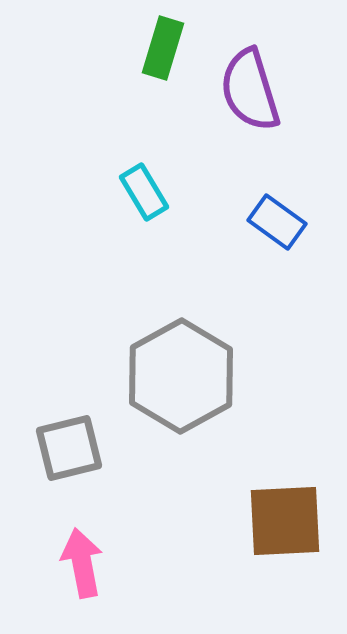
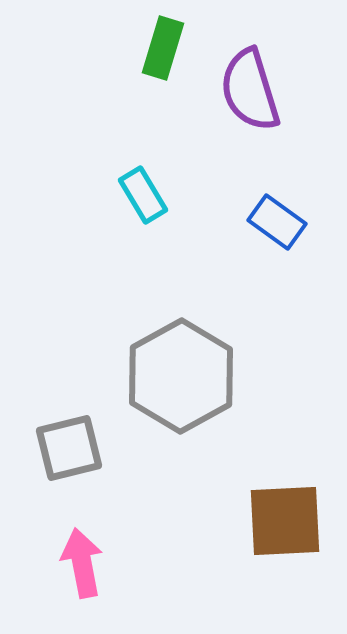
cyan rectangle: moved 1 px left, 3 px down
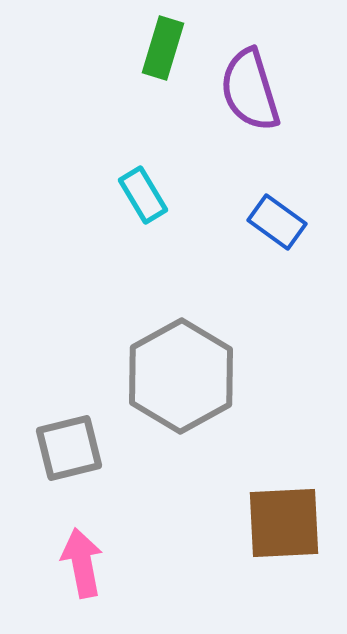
brown square: moved 1 px left, 2 px down
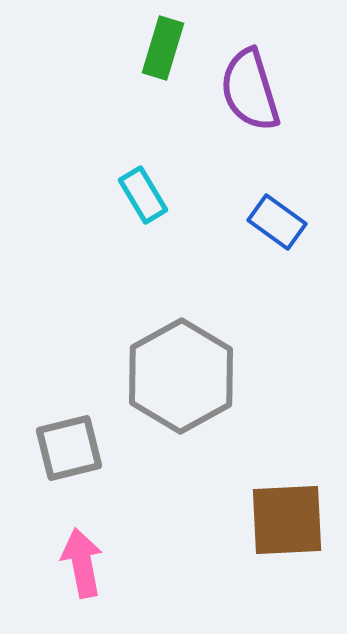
brown square: moved 3 px right, 3 px up
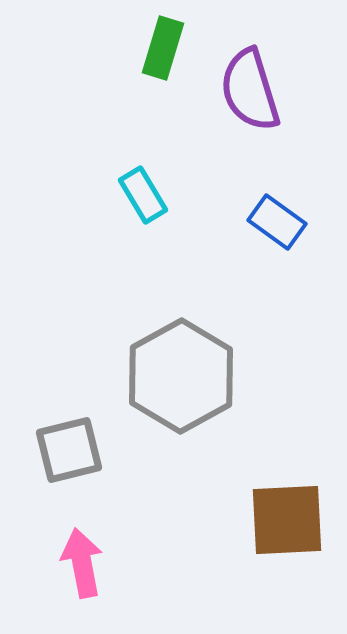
gray square: moved 2 px down
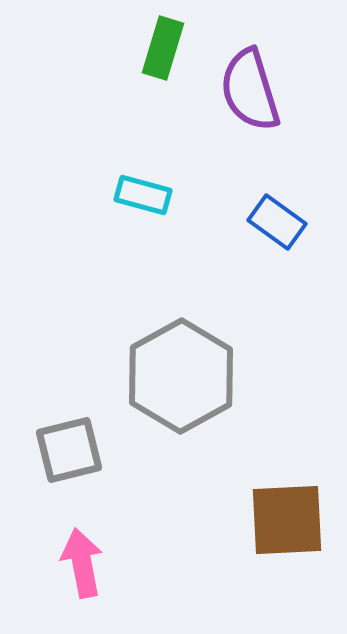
cyan rectangle: rotated 44 degrees counterclockwise
